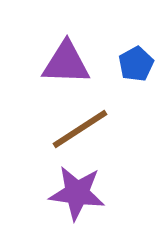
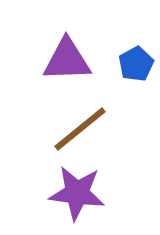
purple triangle: moved 1 px right, 3 px up; rotated 4 degrees counterclockwise
brown line: rotated 6 degrees counterclockwise
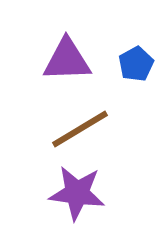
brown line: rotated 8 degrees clockwise
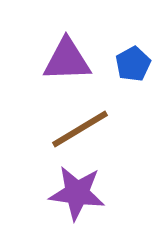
blue pentagon: moved 3 px left
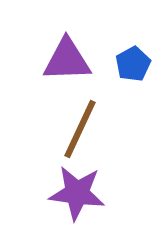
brown line: rotated 34 degrees counterclockwise
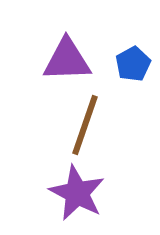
brown line: moved 5 px right, 4 px up; rotated 6 degrees counterclockwise
purple star: rotated 20 degrees clockwise
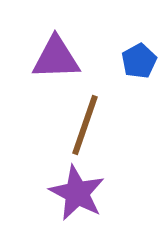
purple triangle: moved 11 px left, 2 px up
blue pentagon: moved 6 px right, 3 px up
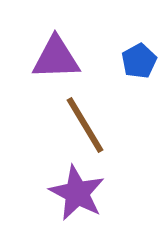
brown line: rotated 50 degrees counterclockwise
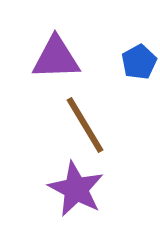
blue pentagon: moved 1 px down
purple star: moved 1 px left, 4 px up
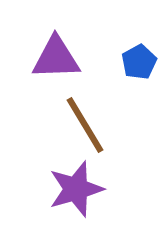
purple star: rotated 28 degrees clockwise
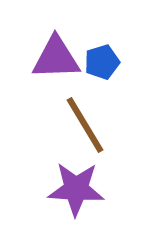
blue pentagon: moved 37 px left; rotated 12 degrees clockwise
purple star: rotated 20 degrees clockwise
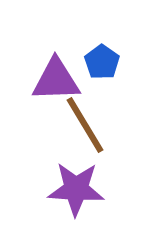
purple triangle: moved 22 px down
blue pentagon: rotated 20 degrees counterclockwise
